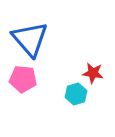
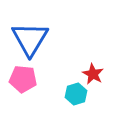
blue triangle: rotated 12 degrees clockwise
red star: moved 1 px down; rotated 20 degrees clockwise
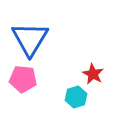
cyan hexagon: moved 3 px down
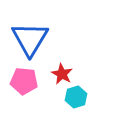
red star: moved 31 px left
pink pentagon: moved 1 px right, 2 px down
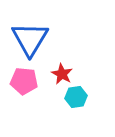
cyan hexagon: rotated 10 degrees clockwise
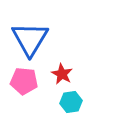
cyan hexagon: moved 5 px left, 5 px down
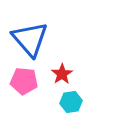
blue triangle: rotated 12 degrees counterclockwise
red star: rotated 10 degrees clockwise
